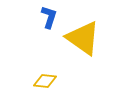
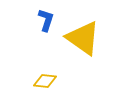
blue L-shape: moved 3 px left, 3 px down
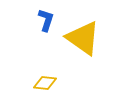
yellow diamond: moved 2 px down
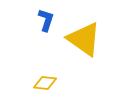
yellow triangle: moved 1 px right, 1 px down
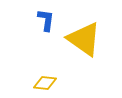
blue L-shape: rotated 10 degrees counterclockwise
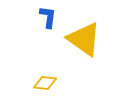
blue L-shape: moved 2 px right, 3 px up
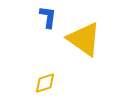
yellow diamond: rotated 25 degrees counterclockwise
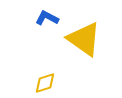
blue L-shape: moved 1 px left, 1 px down; rotated 70 degrees counterclockwise
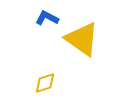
yellow triangle: moved 2 px left
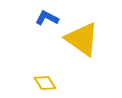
yellow diamond: rotated 75 degrees clockwise
